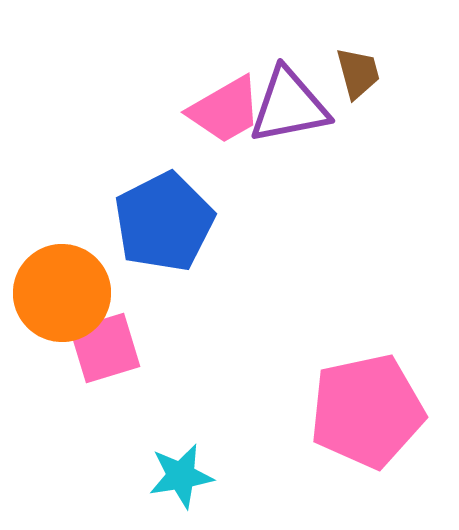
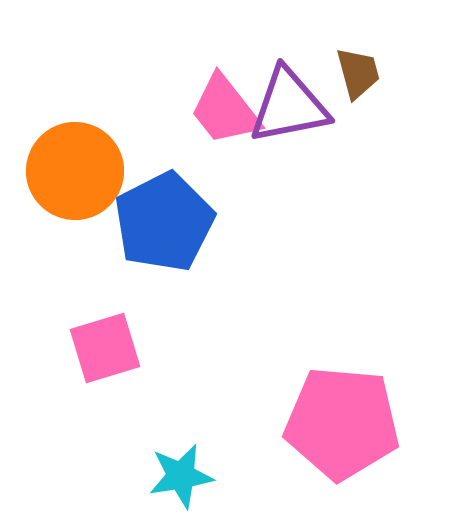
pink trapezoid: rotated 82 degrees clockwise
orange circle: moved 13 px right, 122 px up
pink pentagon: moved 25 px left, 12 px down; rotated 17 degrees clockwise
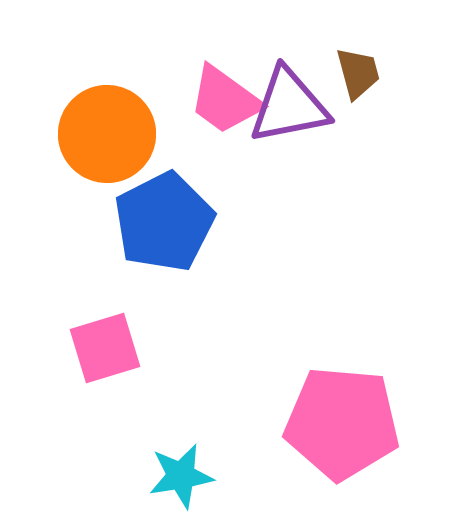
pink trapezoid: moved 10 px up; rotated 16 degrees counterclockwise
orange circle: moved 32 px right, 37 px up
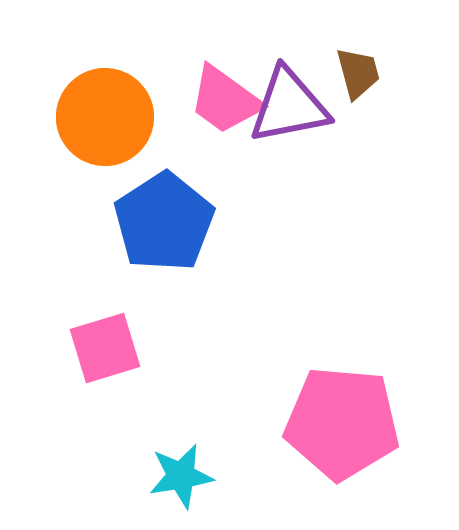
orange circle: moved 2 px left, 17 px up
blue pentagon: rotated 6 degrees counterclockwise
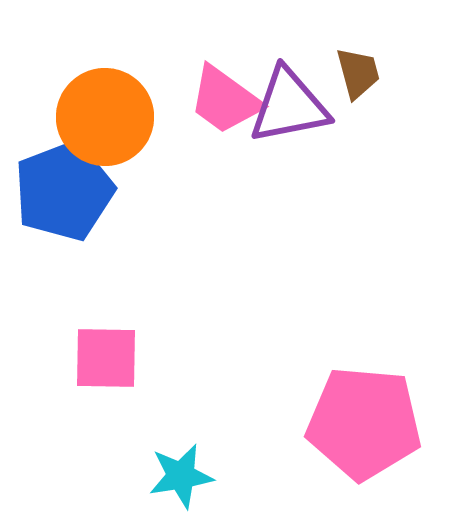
blue pentagon: moved 100 px left, 31 px up; rotated 12 degrees clockwise
pink square: moved 1 px right, 10 px down; rotated 18 degrees clockwise
pink pentagon: moved 22 px right
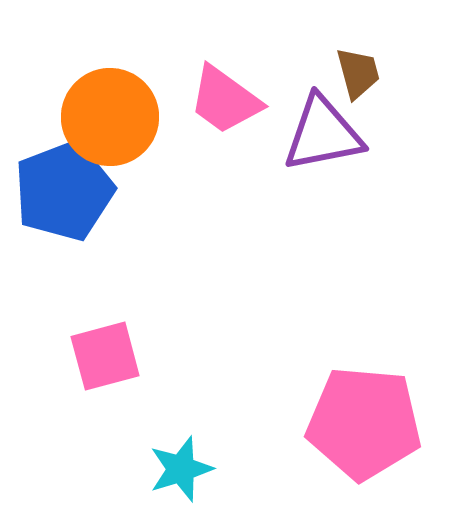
purple triangle: moved 34 px right, 28 px down
orange circle: moved 5 px right
pink square: moved 1 px left, 2 px up; rotated 16 degrees counterclockwise
cyan star: moved 7 px up; rotated 8 degrees counterclockwise
